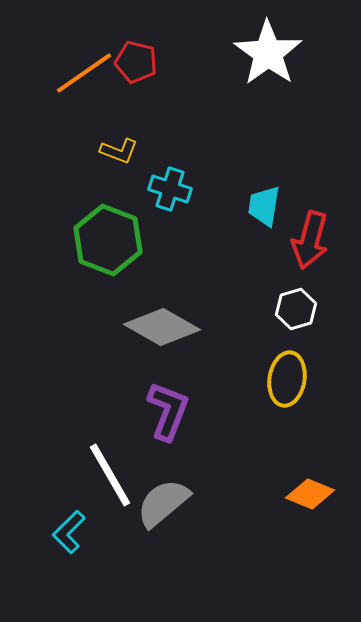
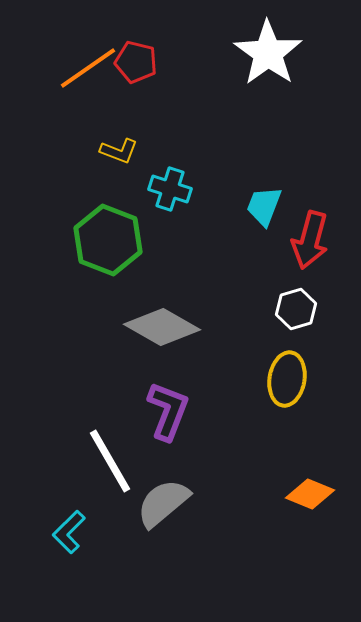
orange line: moved 4 px right, 5 px up
cyan trapezoid: rotated 12 degrees clockwise
white line: moved 14 px up
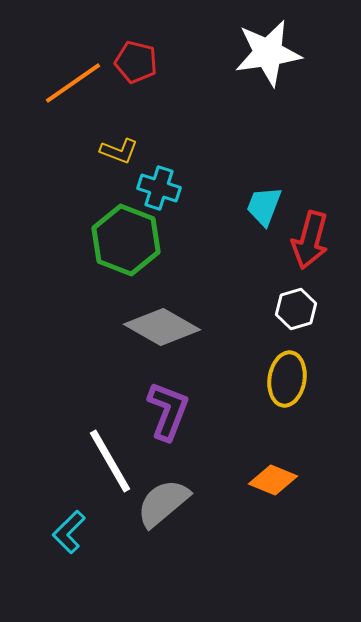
white star: rotated 28 degrees clockwise
orange line: moved 15 px left, 15 px down
cyan cross: moved 11 px left, 1 px up
green hexagon: moved 18 px right
orange diamond: moved 37 px left, 14 px up
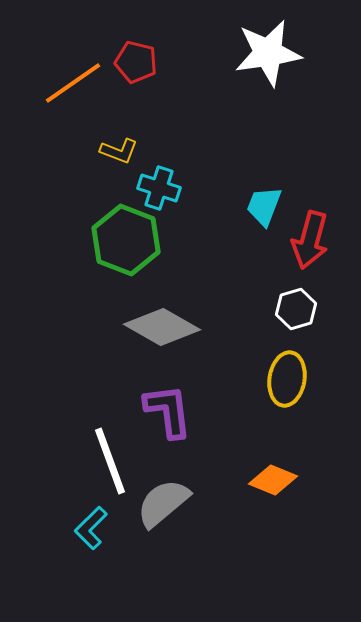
purple L-shape: rotated 28 degrees counterclockwise
white line: rotated 10 degrees clockwise
cyan L-shape: moved 22 px right, 4 px up
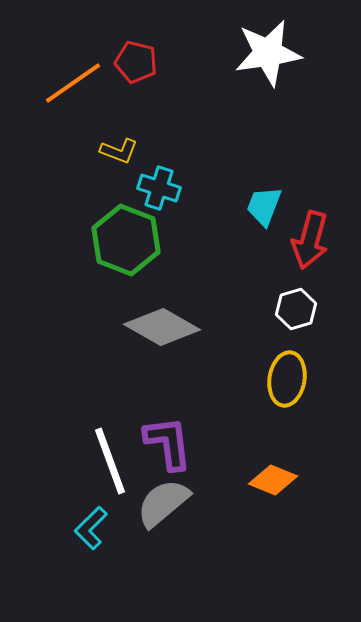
purple L-shape: moved 32 px down
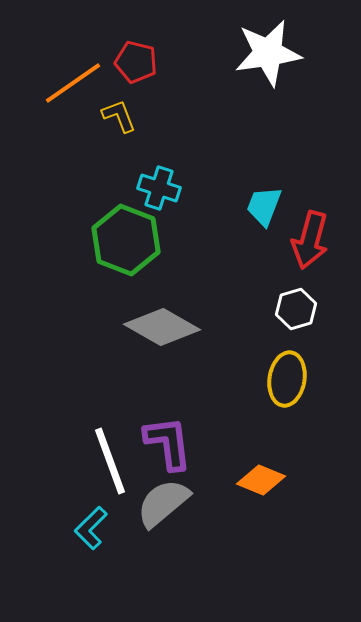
yellow L-shape: moved 35 px up; rotated 132 degrees counterclockwise
orange diamond: moved 12 px left
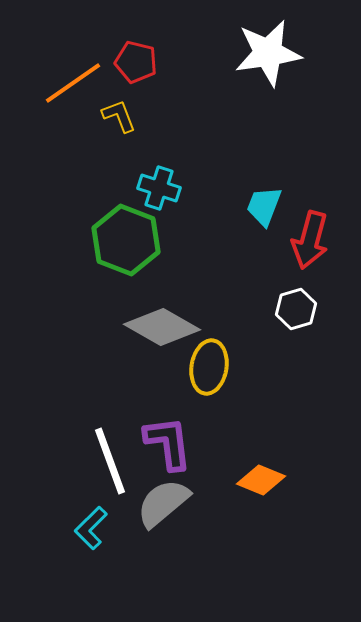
yellow ellipse: moved 78 px left, 12 px up
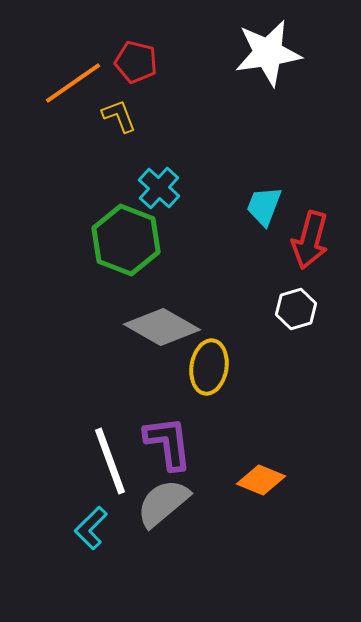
cyan cross: rotated 24 degrees clockwise
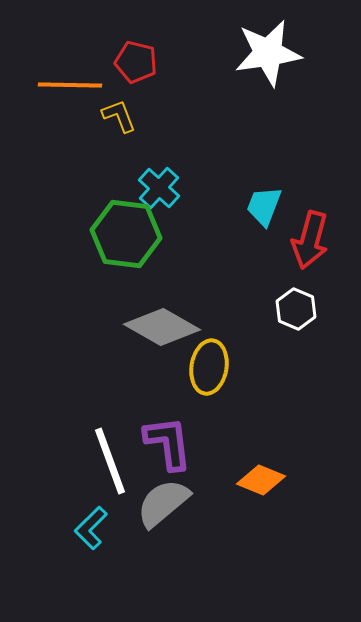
orange line: moved 3 px left, 2 px down; rotated 36 degrees clockwise
green hexagon: moved 6 px up; rotated 14 degrees counterclockwise
white hexagon: rotated 21 degrees counterclockwise
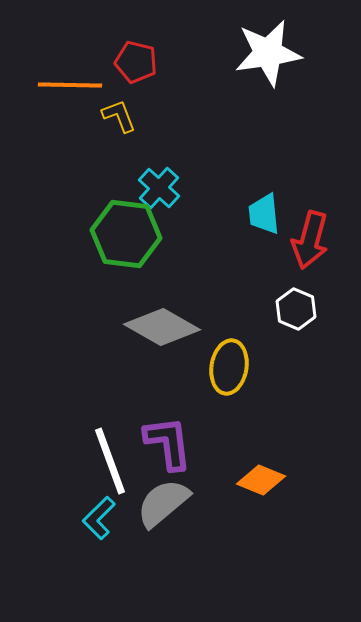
cyan trapezoid: moved 8 px down; rotated 27 degrees counterclockwise
yellow ellipse: moved 20 px right
cyan L-shape: moved 8 px right, 10 px up
